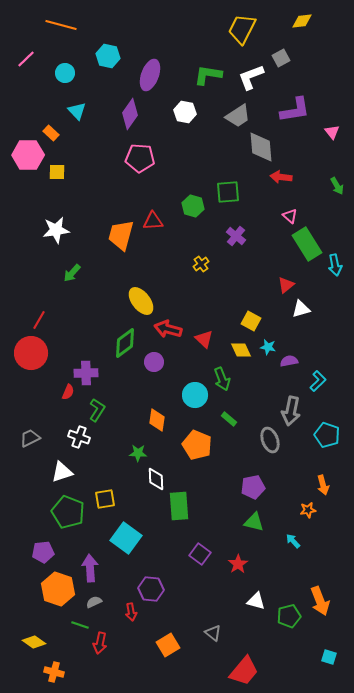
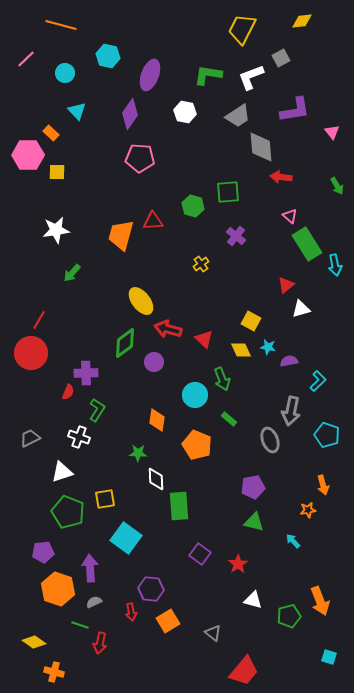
white triangle at (256, 601): moved 3 px left, 1 px up
orange square at (168, 645): moved 24 px up
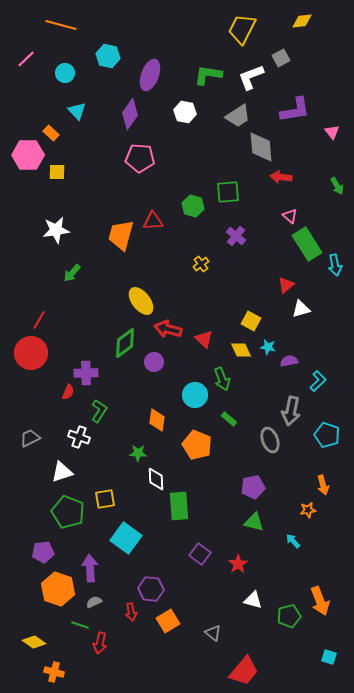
green L-shape at (97, 410): moved 2 px right, 1 px down
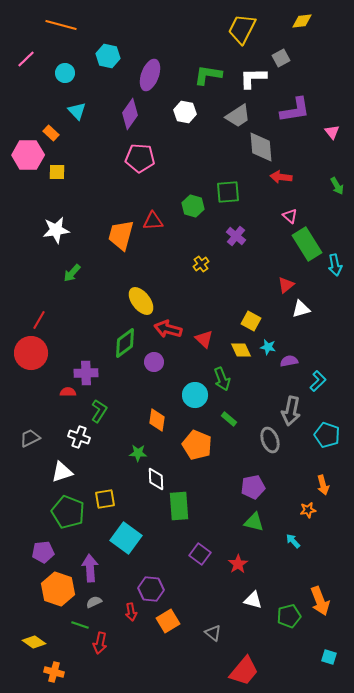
white L-shape at (251, 77): moved 2 px right, 1 px down; rotated 20 degrees clockwise
red semicircle at (68, 392): rotated 112 degrees counterclockwise
